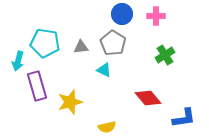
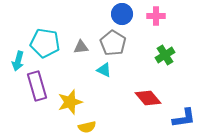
yellow semicircle: moved 20 px left
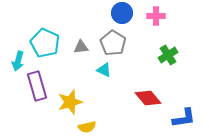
blue circle: moved 1 px up
cyan pentagon: rotated 16 degrees clockwise
green cross: moved 3 px right
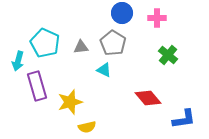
pink cross: moved 1 px right, 2 px down
green cross: rotated 18 degrees counterclockwise
blue L-shape: moved 1 px down
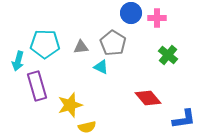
blue circle: moved 9 px right
cyan pentagon: moved 1 px down; rotated 24 degrees counterclockwise
cyan triangle: moved 3 px left, 3 px up
yellow star: moved 3 px down
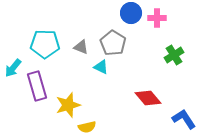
gray triangle: rotated 28 degrees clockwise
green cross: moved 6 px right; rotated 18 degrees clockwise
cyan arrow: moved 5 px left, 7 px down; rotated 24 degrees clockwise
yellow star: moved 2 px left
blue L-shape: rotated 115 degrees counterclockwise
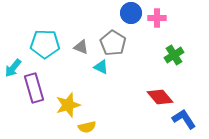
purple rectangle: moved 3 px left, 2 px down
red diamond: moved 12 px right, 1 px up
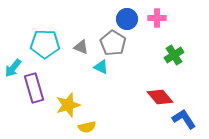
blue circle: moved 4 px left, 6 px down
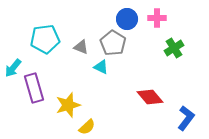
cyan pentagon: moved 5 px up; rotated 8 degrees counterclockwise
green cross: moved 7 px up
red diamond: moved 10 px left
blue L-shape: moved 2 px right, 1 px up; rotated 70 degrees clockwise
yellow semicircle: rotated 30 degrees counterclockwise
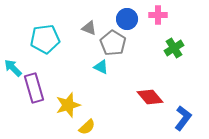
pink cross: moved 1 px right, 3 px up
gray triangle: moved 8 px right, 19 px up
cyan arrow: rotated 96 degrees clockwise
blue L-shape: moved 3 px left
